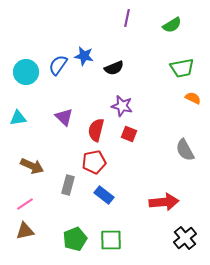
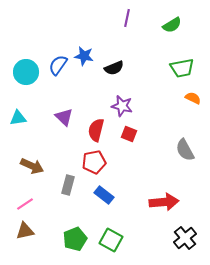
green square: rotated 30 degrees clockwise
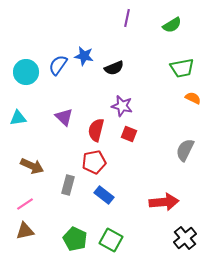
gray semicircle: rotated 55 degrees clockwise
green pentagon: rotated 25 degrees counterclockwise
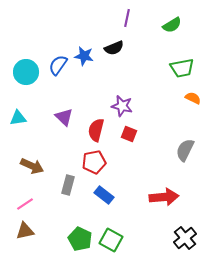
black semicircle: moved 20 px up
red arrow: moved 5 px up
green pentagon: moved 5 px right
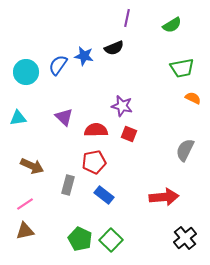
red semicircle: rotated 75 degrees clockwise
green square: rotated 15 degrees clockwise
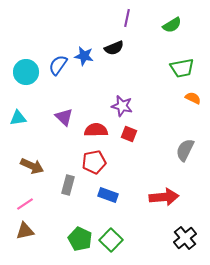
blue rectangle: moved 4 px right; rotated 18 degrees counterclockwise
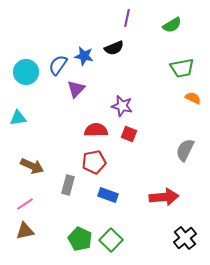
purple triangle: moved 12 px right, 28 px up; rotated 30 degrees clockwise
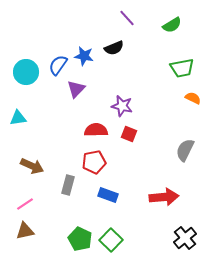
purple line: rotated 54 degrees counterclockwise
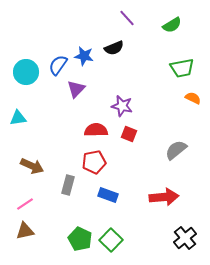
gray semicircle: moved 9 px left; rotated 25 degrees clockwise
